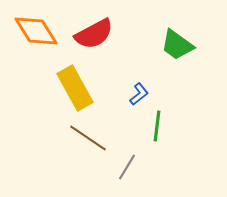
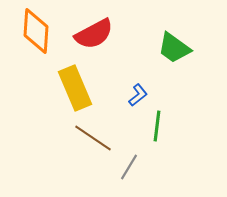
orange diamond: rotated 36 degrees clockwise
green trapezoid: moved 3 px left, 3 px down
yellow rectangle: rotated 6 degrees clockwise
blue L-shape: moved 1 px left, 1 px down
brown line: moved 5 px right
gray line: moved 2 px right
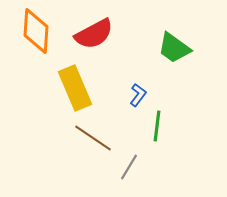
blue L-shape: rotated 15 degrees counterclockwise
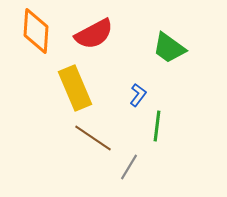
green trapezoid: moved 5 px left
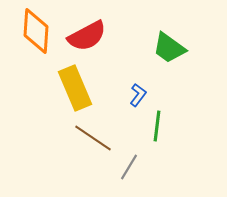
red semicircle: moved 7 px left, 2 px down
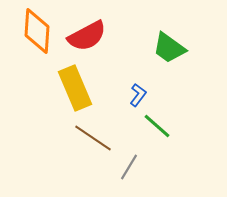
orange diamond: moved 1 px right
green line: rotated 56 degrees counterclockwise
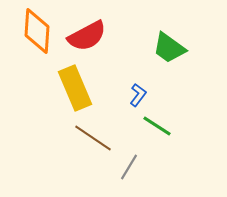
green line: rotated 8 degrees counterclockwise
